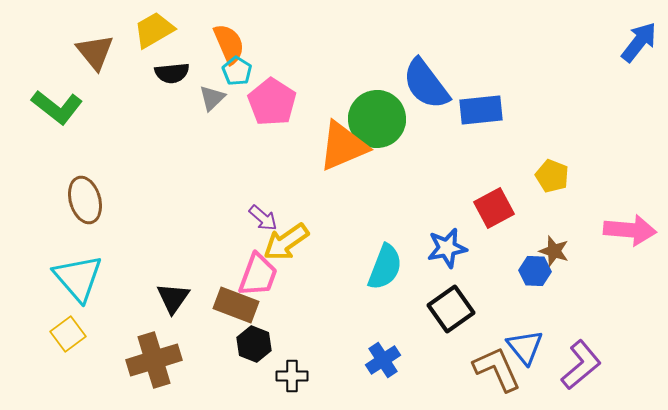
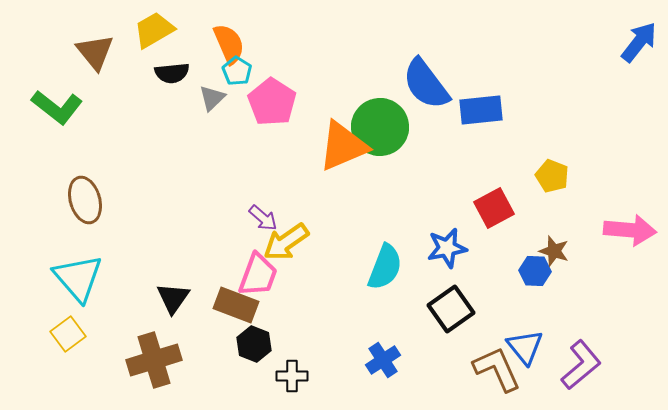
green circle: moved 3 px right, 8 px down
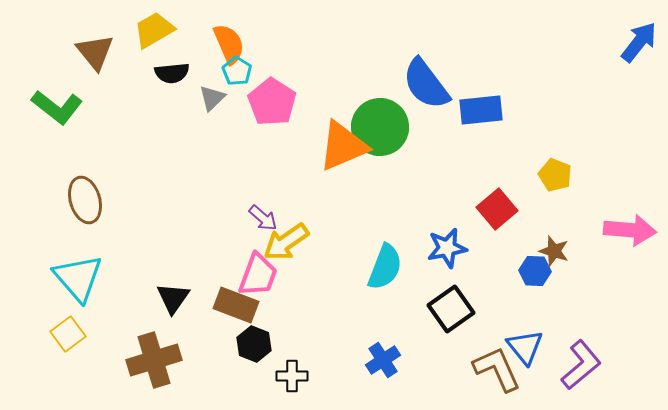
yellow pentagon: moved 3 px right, 1 px up
red square: moved 3 px right, 1 px down; rotated 12 degrees counterclockwise
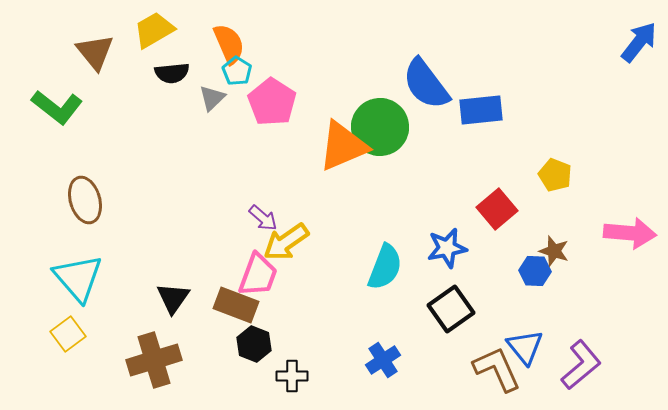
pink arrow: moved 3 px down
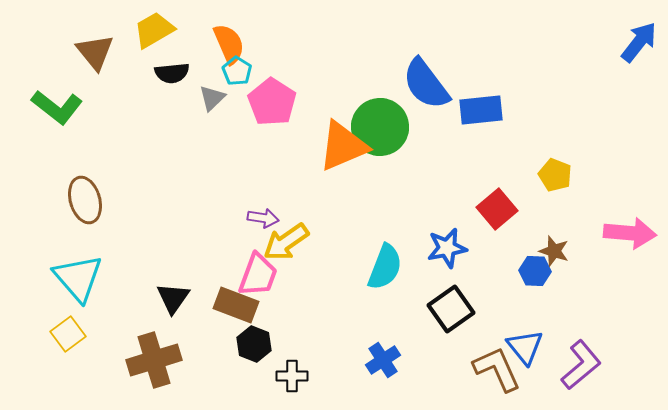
purple arrow: rotated 32 degrees counterclockwise
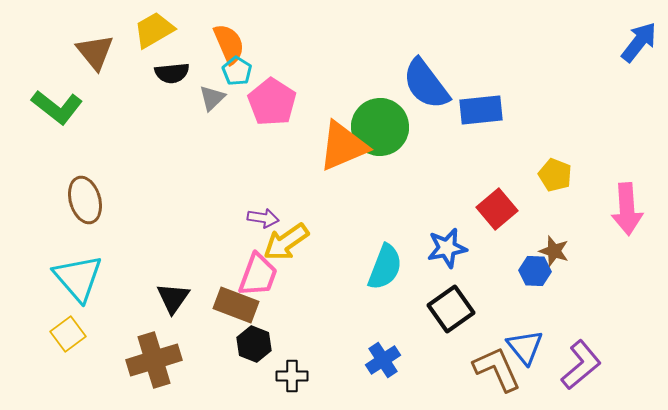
pink arrow: moved 3 px left, 24 px up; rotated 81 degrees clockwise
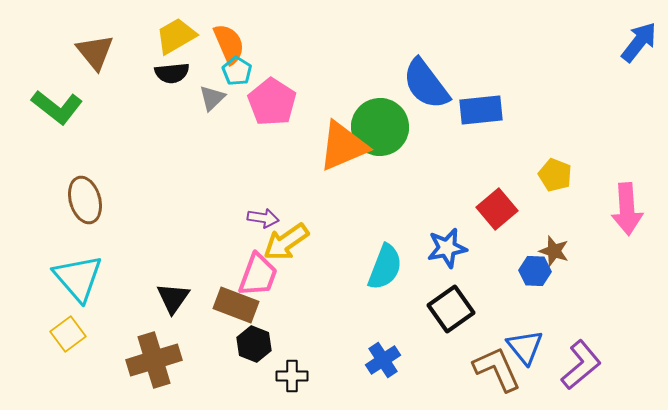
yellow trapezoid: moved 22 px right, 6 px down
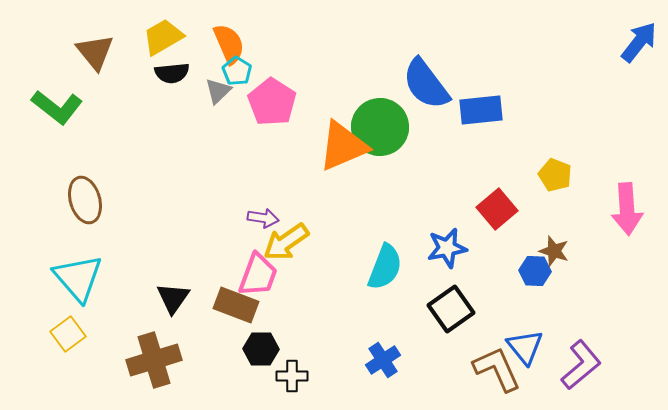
yellow trapezoid: moved 13 px left, 1 px down
gray triangle: moved 6 px right, 7 px up
black hexagon: moved 7 px right, 5 px down; rotated 20 degrees counterclockwise
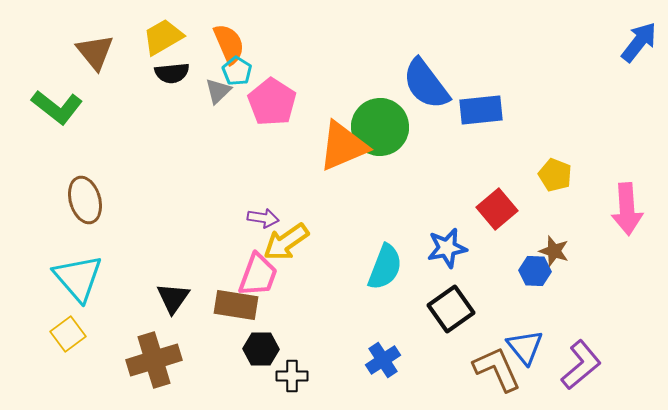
brown rectangle: rotated 12 degrees counterclockwise
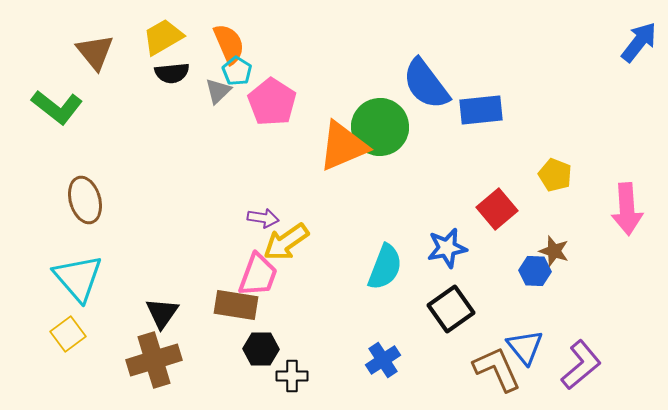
black triangle: moved 11 px left, 15 px down
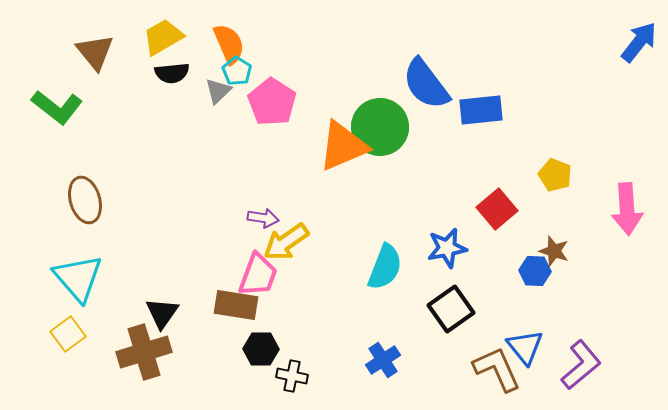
brown cross: moved 10 px left, 8 px up
black cross: rotated 12 degrees clockwise
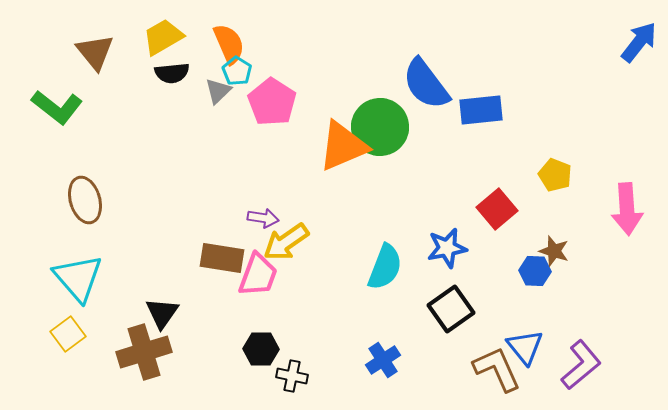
brown rectangle: moved 14 px left, 47 px up
